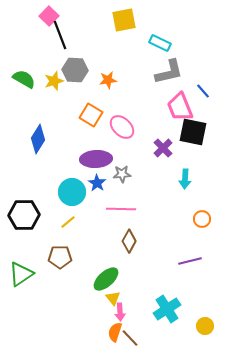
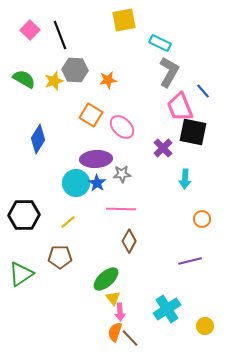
pink square: moved 19 px left, 14 px down
gray L-shape: rotated 48 degrees counterclockwise
cyan circle: moved 4 px right, 9 px up
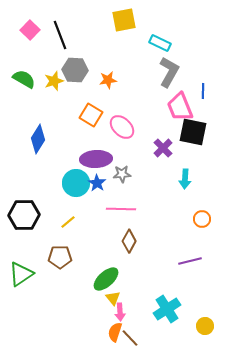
blue line: rotated 42 degrees clockwise
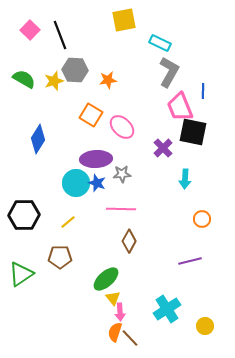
blue star: rotated 12 degrees counterclockwise
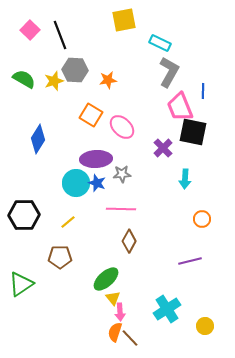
green triangle: moved 10 px down
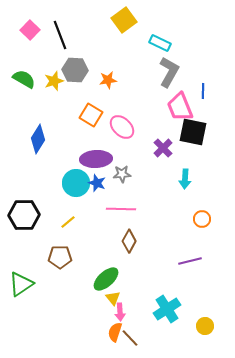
yellow square: rotated 25 degrees counterclockwise
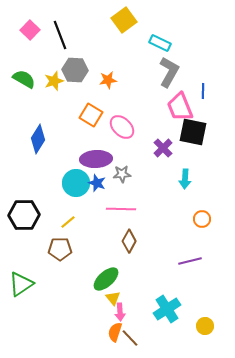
brown pentagon: moved 8 px up
